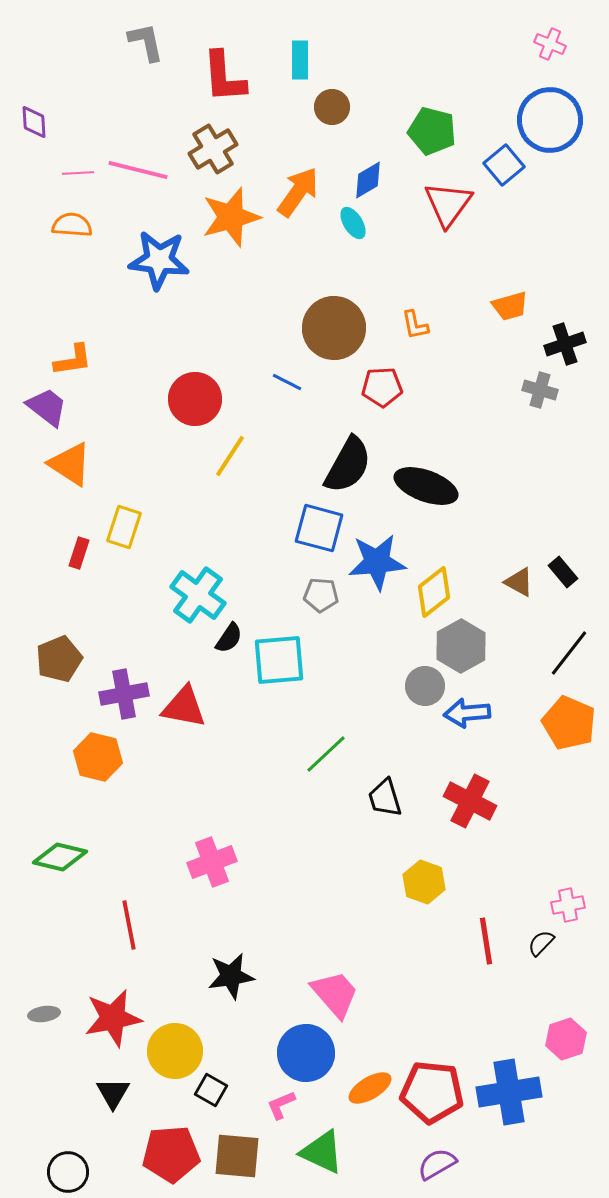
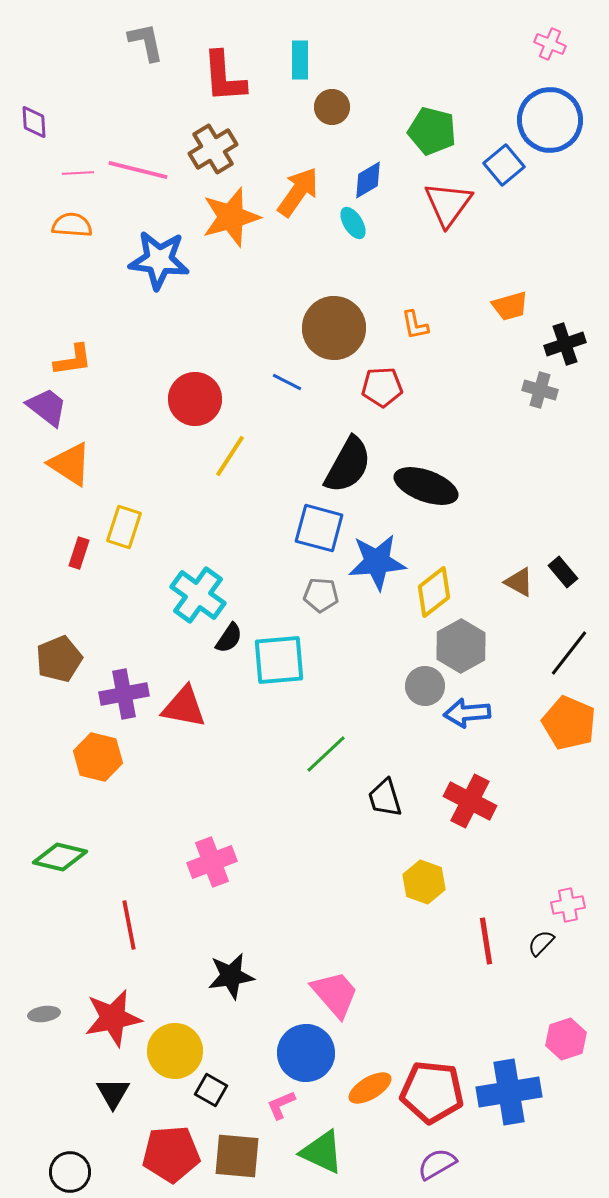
black circle at (68, 1172): moved 2 px right
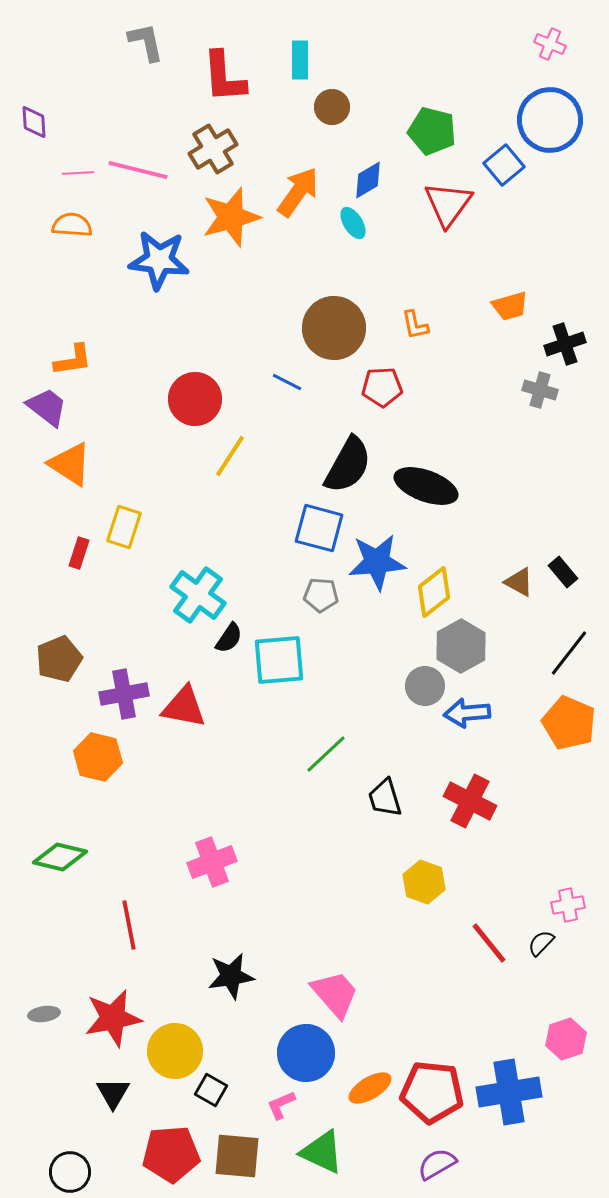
red line at (486, 941): moved 3 px right, 2 px down; rotated 30 degrees counterclockwise
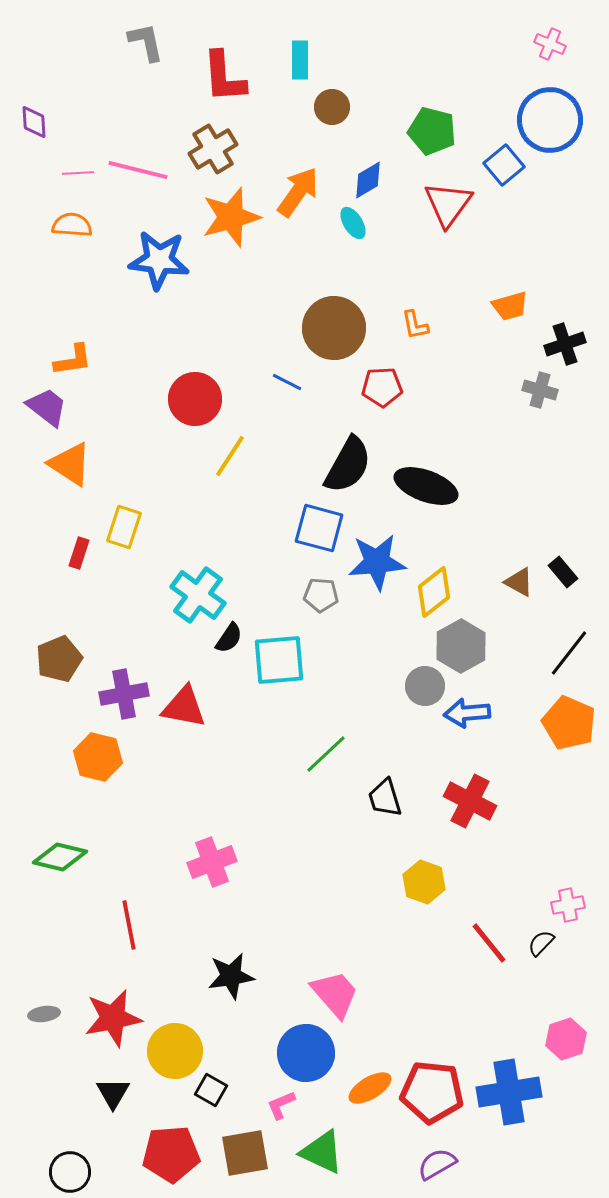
brown square at (237, 1156): moved 8 px right, 3 px up; rotated 15 degrees counterclockwise
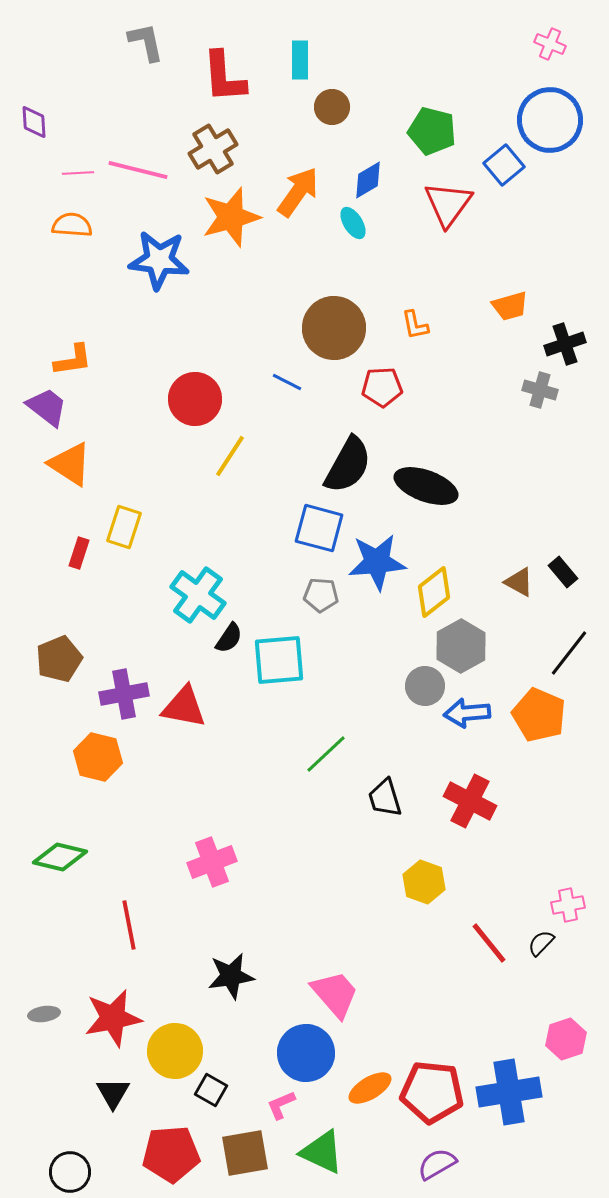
orange pentagon at (569, 723): moved 30 px left, 8 px up
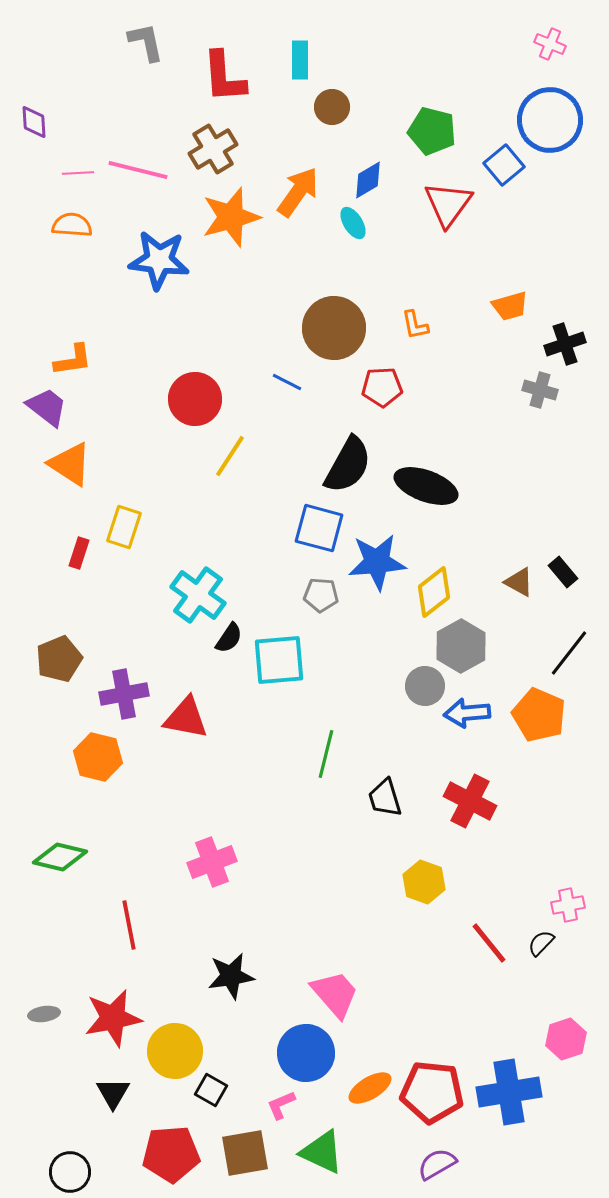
red triangle at (184, 707): moved 2 px right, 11 px down
green line at (326, 754): rotated 33 degrees counterclockwise
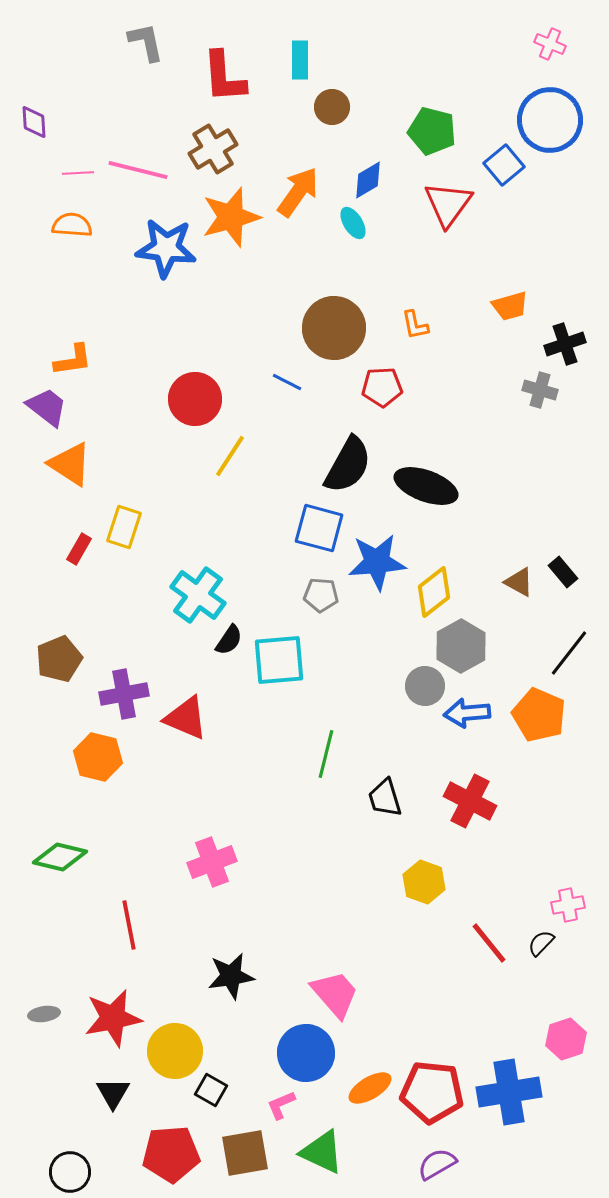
blue star at (159, 260): moved 7 px right, 12 px up
red rectangle at (79, 553): moved 4 px up; rotated 12 degrees clockwise
black semicircle at (229, 638): moved 2 px down
red triangle at (186, 718): rotated 12 degrees clockwise
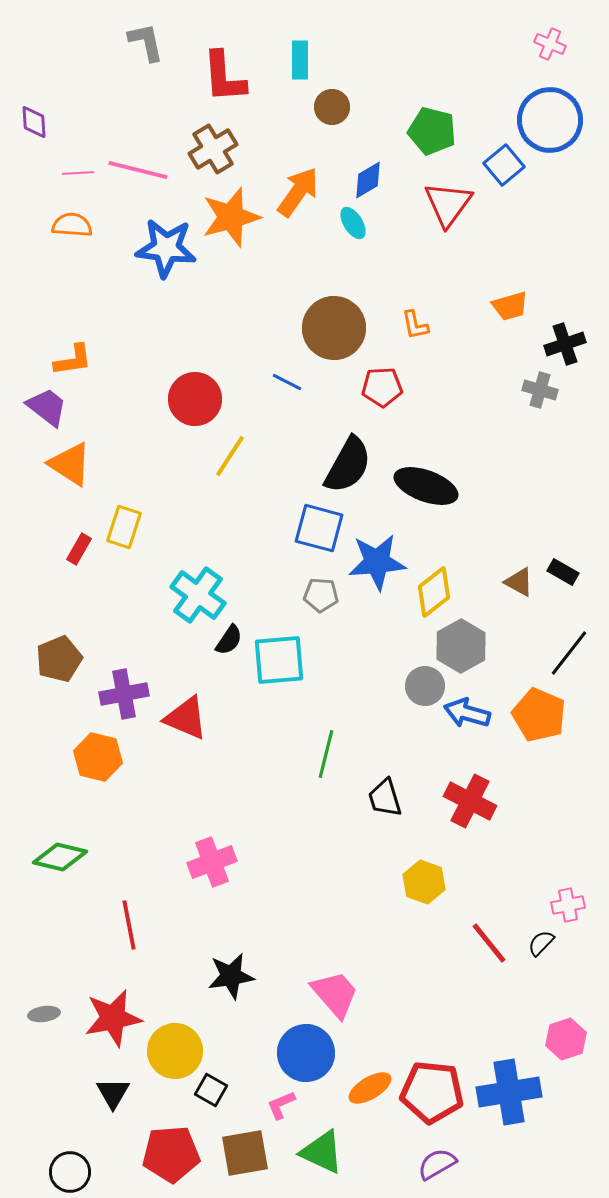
black rectangle at (563, 572): rotated 20 degrees counterclockwise
blue arrow at (467, 713): rotated 21 degrees clockwise
